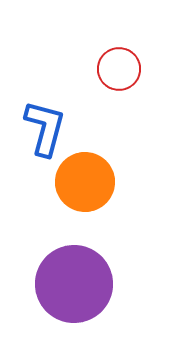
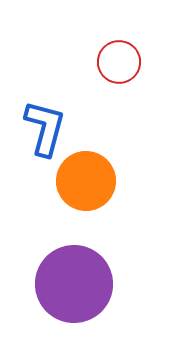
red circle: moved 7 px up
orange circle: moved 1 px right, 1 px up
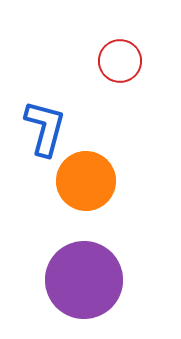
red circle: moved 1 px right, 1 px up
purple circle: moved 10 px right, 4 px up
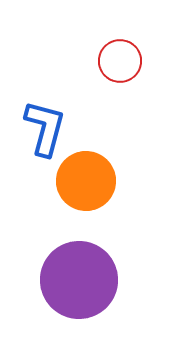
purple circle: moved 5 px left
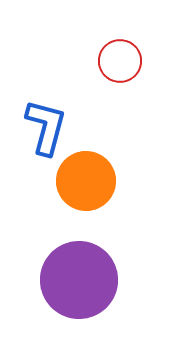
blue L-shape: moved 1 px right, 1 px up
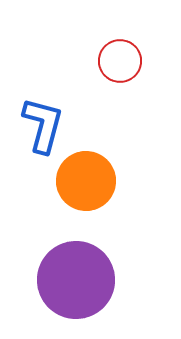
blue L-shape: moved 3 px left, 2 px up
purple circle: moved 3 px left
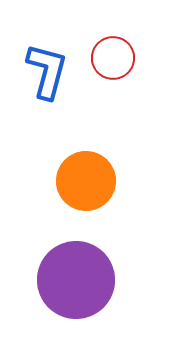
red circle: moved 7 px left, 3 px up
blue L-shape: moved 4 px right, 54 px up
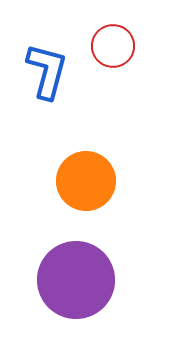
red circle: moved 12 px up
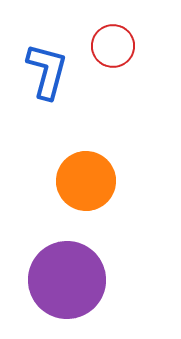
purple circle: moved 9 px left
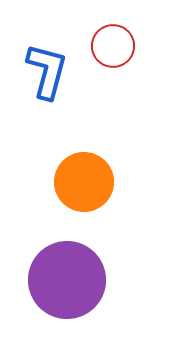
orange circle: moved 2 px left, 1 px down
